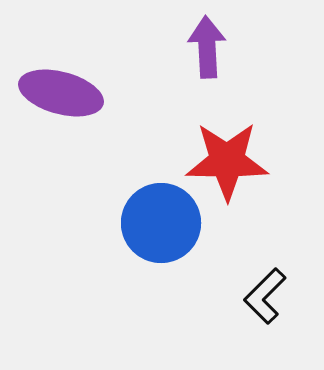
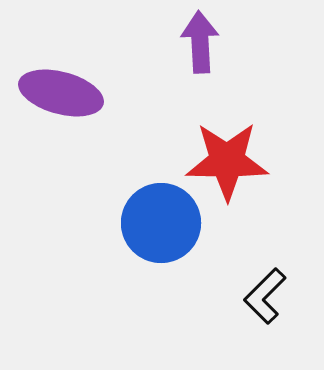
purple arrow: moved 7 px left, 5 px up
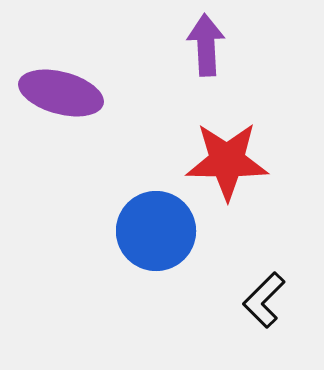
purple arrow: moved 6 px right, 3 px down
blue circle: moved 5 px left, 8 px down
black L-shape: moved 1 px left, 4 px down
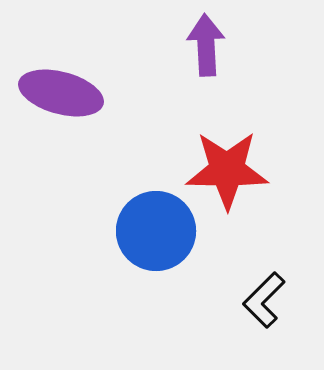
red star: moved 9 px down
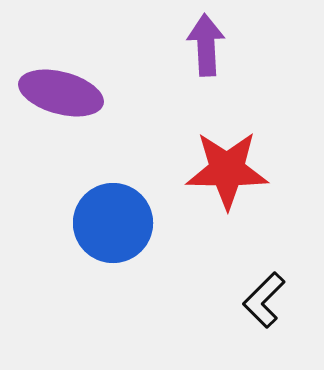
blue circle: moved 43 px left, 8 px up
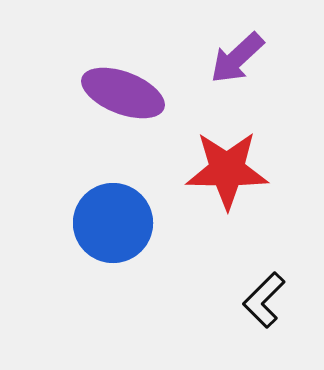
purple arrow: moved 31 px right, 13 px down; rotated 130 degrees counterclockwise
purple ellipse: moved 62 px right; rotated 6 degrees clockwise
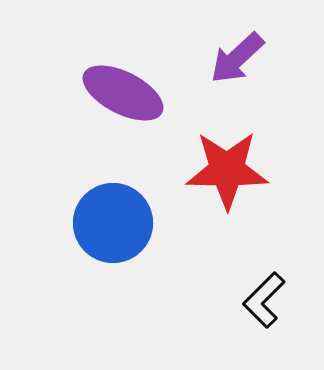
purple ellipse: rotated 6 degrees clockwise
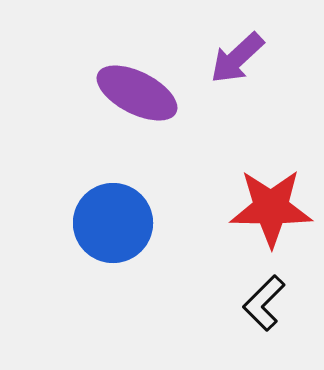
purple ellipse: moved 14 px right
red star: moved 44 px right, 38 px down
black L-shape: moved 3 px down
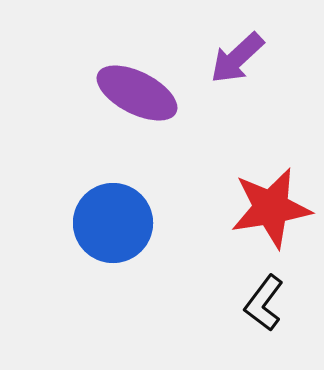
red star: rotated 10 degrees counterclockwise
black L-shape: rotated 8 degrees counterclockwise
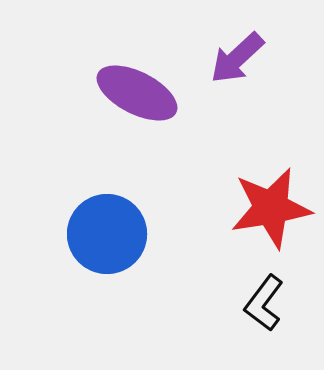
blue circle: moved 6 px left, 11 px down
